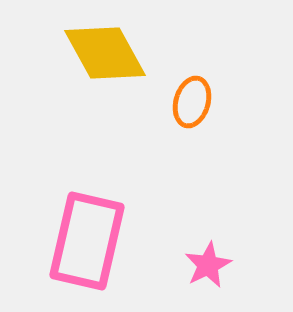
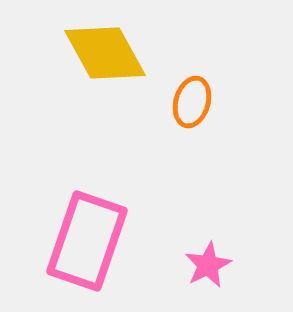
pink rectangle: rotated 6 degrees clockwise
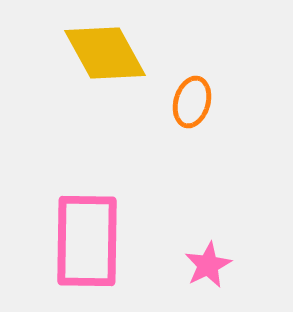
pink rectangle: rotated 18 degrees counterclockwise
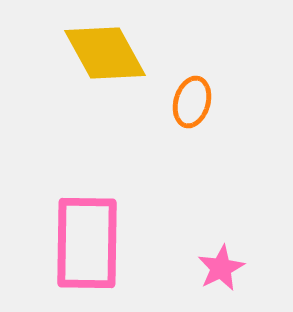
pink rectangle: moved 2 px down
pink star: moved 13 px right, 3 px down
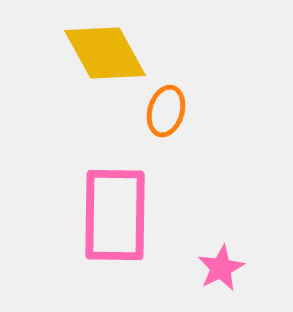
orange ellipse: moved 26 px left, 9 px down
pink rectangle: moved 28 px right, 28 px up
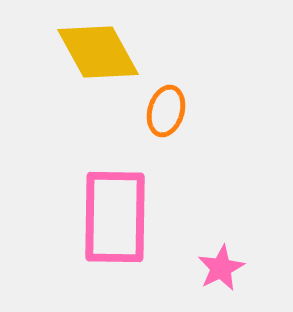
yellow diamond: moved 7 px left, 1 px up
pink rectangle: moved 2 px down
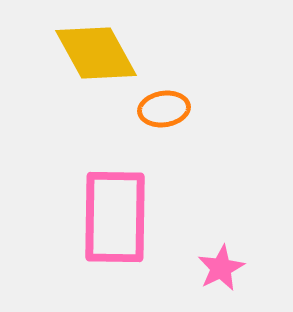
yellow diamond: moved 2 px left, 1 px down
orange ellipse: moved 2 px left, 2 px up; rotated 66 degrees clockwise
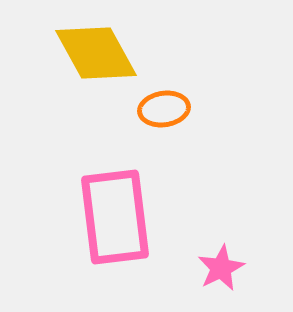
pink rectangle: rotated 8 degrees counterclockwise
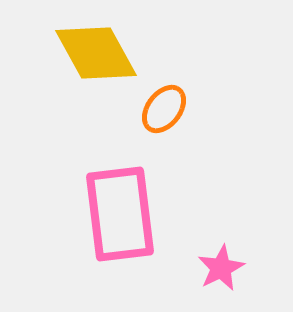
orange ellipse: rotated 45 degrees counterclockwise
pink rectangle: moved 5 px right, 3 px up
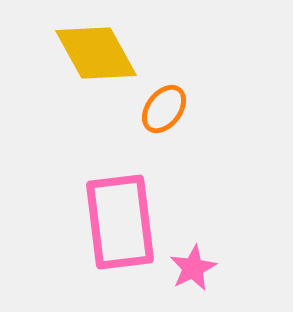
pink rectangle: moved 8 px down
pink star: moved 28 px left
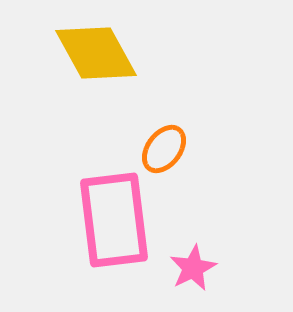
orange ellipse: moved 40 px down
pink rectangle: moved 6 px left, 2 px up
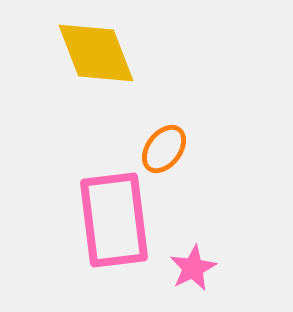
yellow diamond: rotated 8 degrees clockwise
